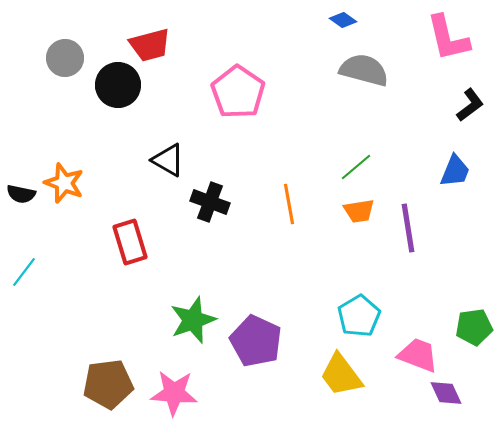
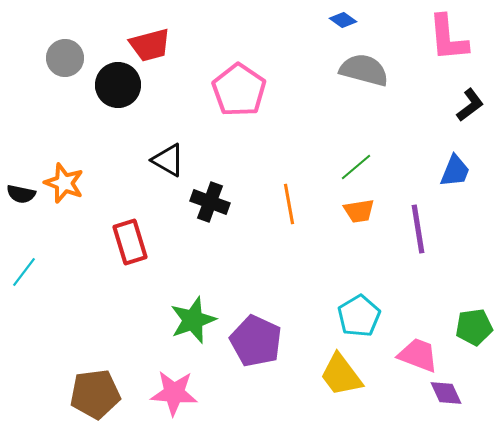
pink L-shape: rotated 8 degrees clockwise
pink pentagon: moved 1 px right, 2 px up
purple line: moved 10 px right, 1 px down
brown pentagon: moved 13 px left, 10 px down
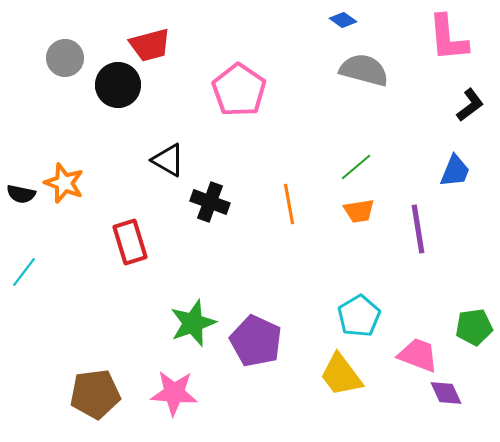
green star: moved 3 px down
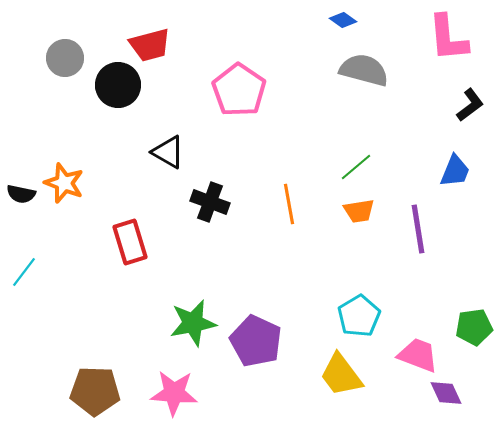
black triangle: moved 8 px up
green star: rotated 9 degrees clockwise
brown pentagon: moved 3 px up; rotated 9 degrees clockwise
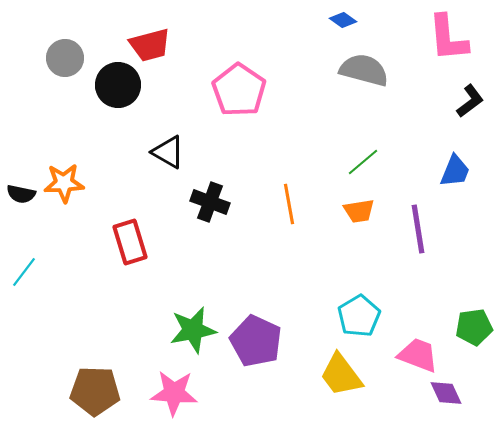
black L-shape: moved 4 px up
green line: moved 7 px right, 5 px up
orange star: rotated 24 degrees counterclockwise
green star: moved 7 px down
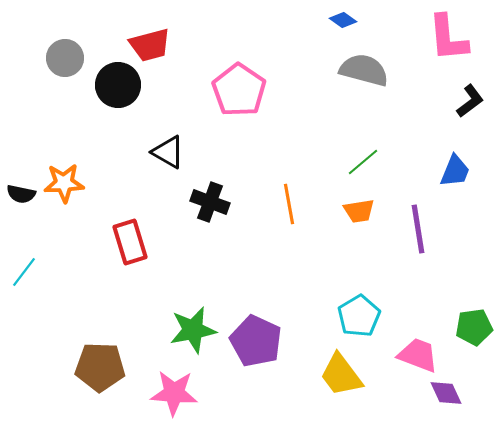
brown pentagon: moved 5 px right, 24 px up
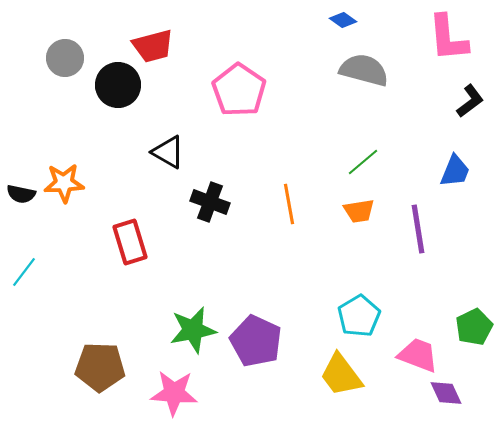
red trapezoid: moved 3 px right, 1 px down
green pentagon: rotated 18 degrees counterclockwise
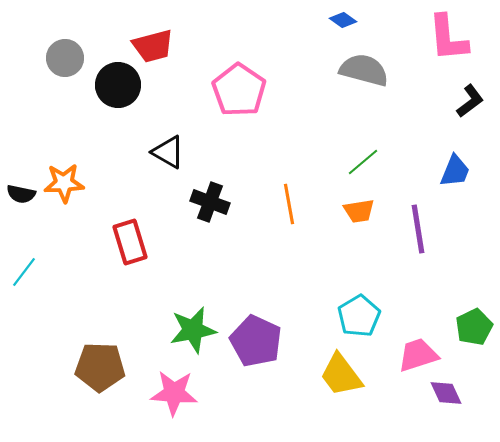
pink trapezoid: rotated 39 degrees counterclockwise
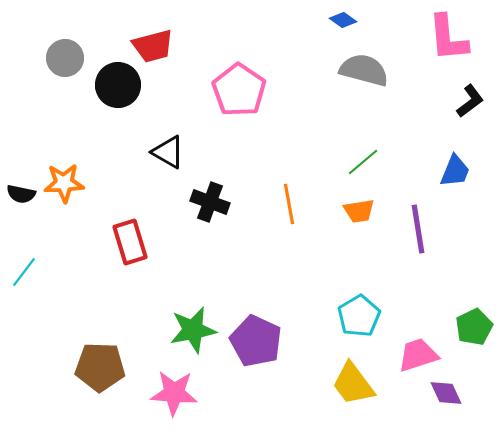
yellow trapezoid: moved 12 px right, 9 px down
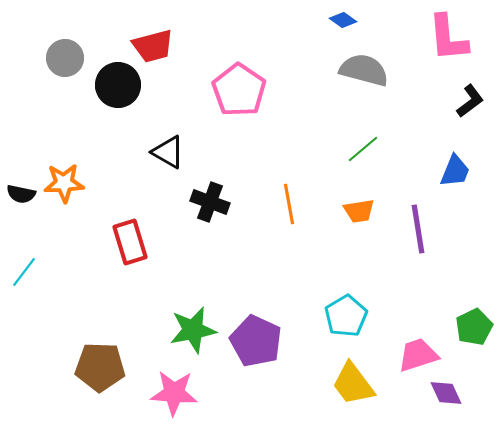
green line: moved 13 px up
cyan pentagon: moved 13 px left
